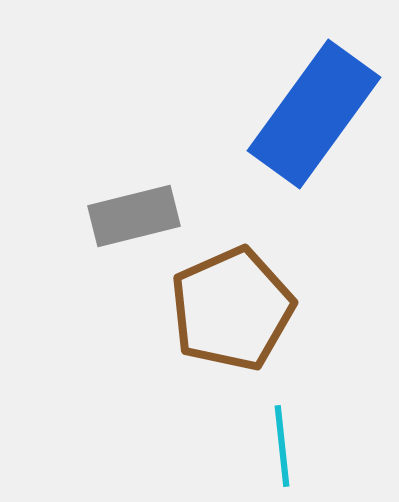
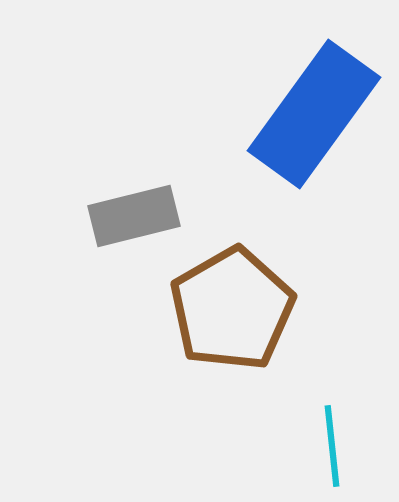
brown pentagon: rotated 6 degrees counterclockwise
cyan line: moved 50 px right
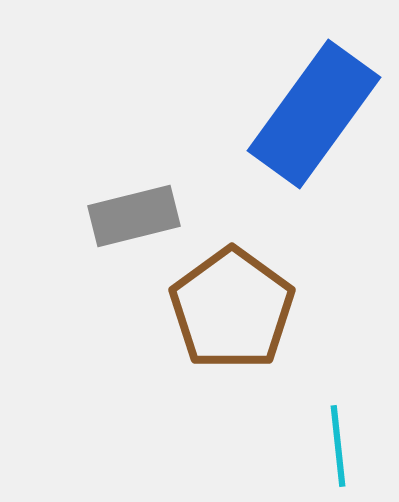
brown pentagon: rotated 6 degrees counterclockwise
cyan line: moved 6 px right
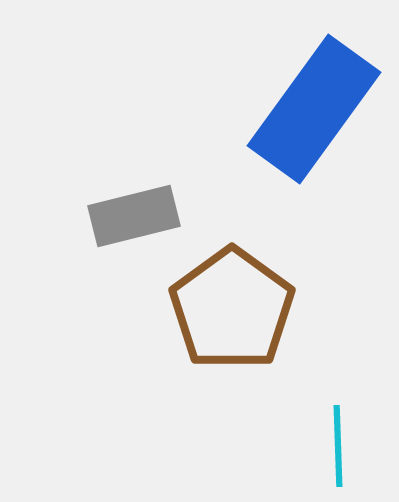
blue rectangle: moved 5 px up
cyan line: rotated 4 degrees clockwise
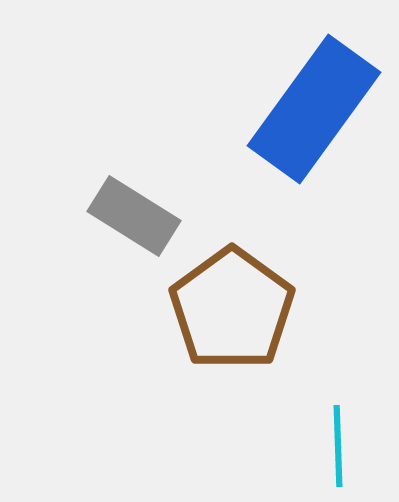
gray rectangle: rotated 46 degrees clockwise
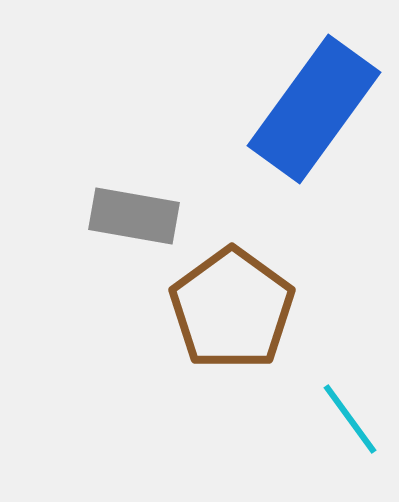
gray rectangle: rotated 22 degrees counterclockwise
cyan line: moved 12 px right, 27 px up; rotated 34 degrees counterclockwise
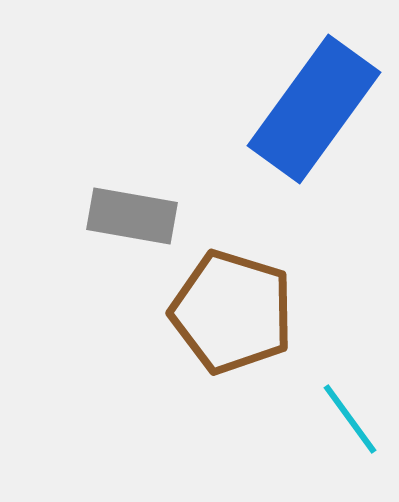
gray rectangle: moved 2 px left
brown pentagon: moved 3 px down; rotated 19 degrees counterclockwise
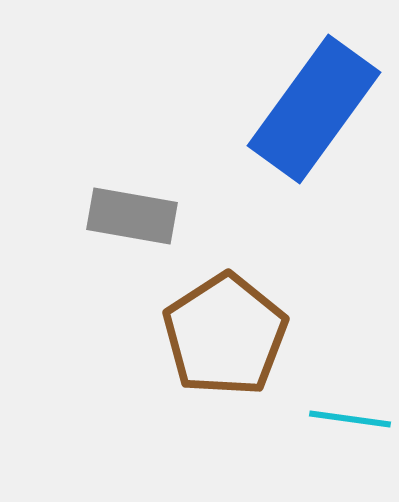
brown pentagon: moved 7 px left, 23 px down; rotated 22 degrees clockwise
cyan line: rotated 46 degrees counterclockwise
